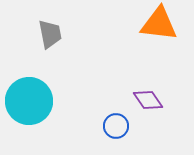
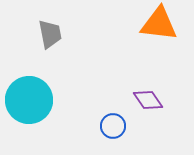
cyan circle: moved 1 px up
blue circle: moved 3 px left
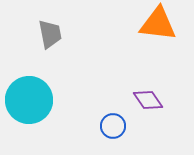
orange triangle: moved 1 px left
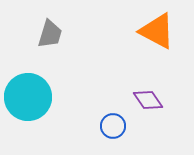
orange triangle: moved 1 px left, 7 px down; rotated 21 degrees clockwise
gray trapezoid: rotated 28 degrees clockwise
cyan circle: moved 1 px left, 3 px up
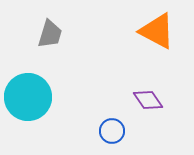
blue circle: moved 1 px left, 5 px down
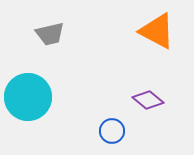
gray trapezoid: rotated 60 degrees clockwise
purple diamond: rotated 16 degrees counterclockwise
